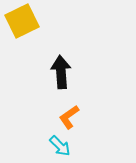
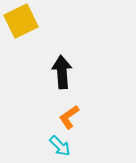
yellow square: moved 1 px left
black arrow: moved 1 px right
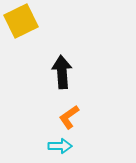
cyan arrow: rotated 45 degrees counterclockwise
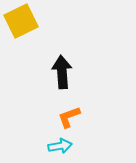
orange L-shape: rotated 15 degrees clockwise
cyan arrow: rotated 10 degrees counterclockwise
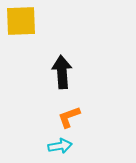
yellow square: rotated 24 degrees clockwise
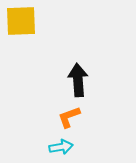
black arrow: moved 16 px right, 8 px down
cyan arrow: moved 1 px right, 1 px down
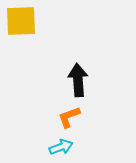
cyan arrow: rotated 10 degrees counterclockwise
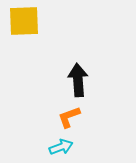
yellow square: moved 3 px right
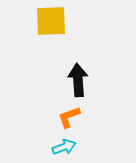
yellow square: moved 27 px right
cyan arrow: moved 3 px right
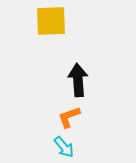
cyan arrow: rotated 70 degrees clockwise
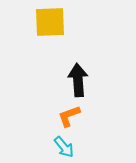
yellow square: moved 1 px left, 1 px down
orange L-shape: moved 1 px up
